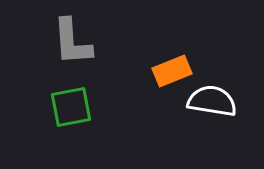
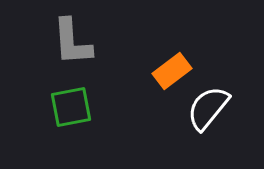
orange rectangle: rotated 15 degrees counterclockwise
white semicircle: moved 4 px left, 7 px down; rotated 60 degrees counterclockwise
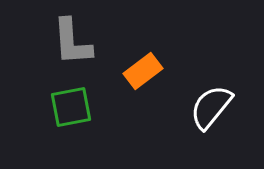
orange rectangle: moved 29 px left
white semicircle: moved 3 px right, 1 px up
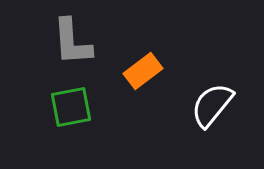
white semicircle: moved 1 px right, 2 px up
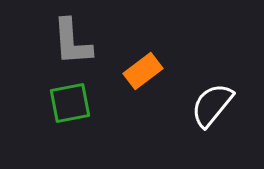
green square: moved 1 px left, 4 px up
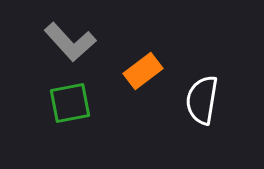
gray L-shape: moved 2 px left; rotated 38 degrees counterclockwise
white semicircle: moved 10 px left, 5 px up; rotated 30 degrees counterclockwise
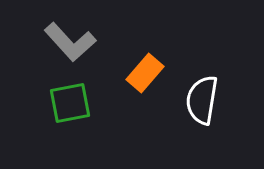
orange rectangle: moved 2 px right, 2 px down; rotated 12 degrees counterclockwise
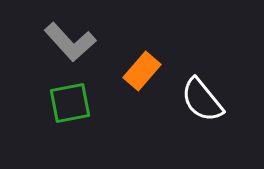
orange rectangle: moved 3 px left, 2 px up
white semicircle: rotated 48 degrees counterclockwise
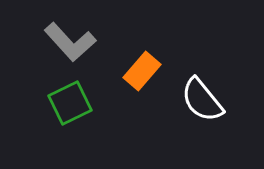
green square: rotated 15 degrees counterclockwise
